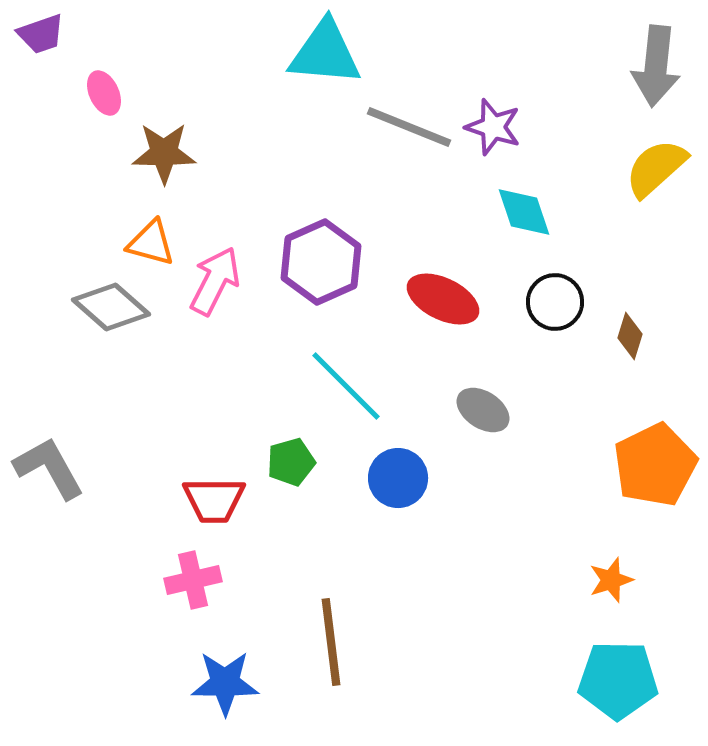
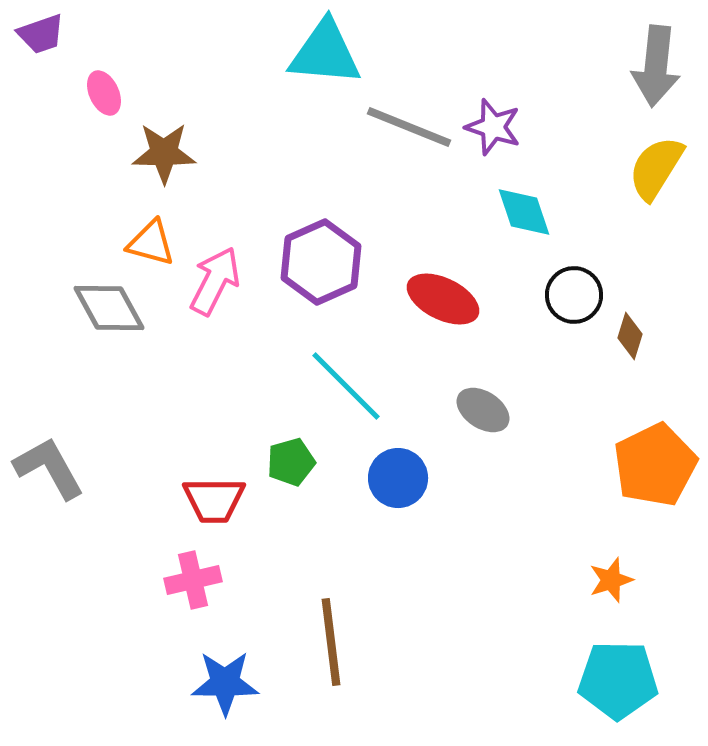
yellow semicircle: rotated 16 degrees counterclockwise
black circle: moved 19 px right, 7 px up
gray diamond: moved 2 px left, 1 px down; rotated 20 degrees clockwise
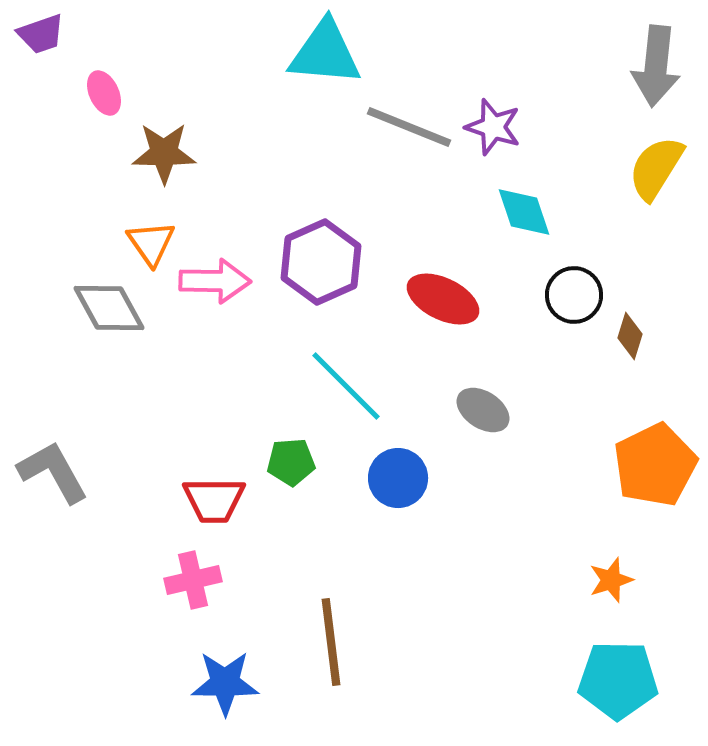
orange triangle: rotated 40 degrees clockwise
pink arrow: rotated 64 degrees clockwise
green pentagon: rotated 12 degrees clockwise
gray L-shape: moved 4 px right, 4 px down
